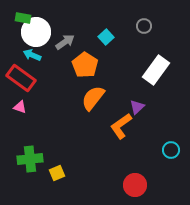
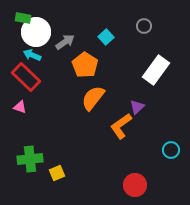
red rectangle: moved 5 px right, 1 px up; rotated 8 degrees clockwise
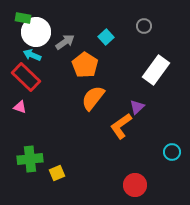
cyan circle: moved 1 px right, 2 px down
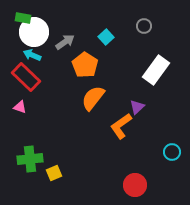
white circle: moved 2 px left
yellow square: moved 3 px left
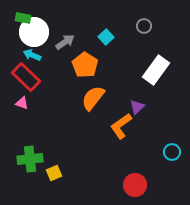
pink triangle: moved 2 px right, 4 px up
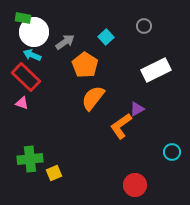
white rectangle: rotated 28 degrees clockwise
purple triangle: moved 2 px down; rotated 14 degrees clockwise
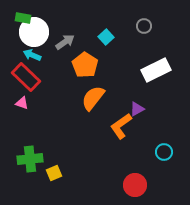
cyan circle: moved 8 px left
